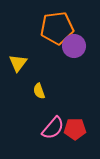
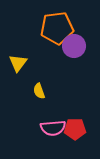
pink semicircle: rotated 45 degrees clockwise
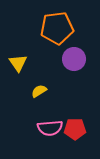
purple circle: moved 13 px down
yellow triangle: rotated 12 degrees counterclockwise
yellow semicircle: rotated 77 degrees clockwise
pink semicircle: moved 3 px left
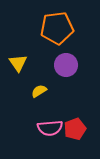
purple circle: moved 8 px left, 6 px down
red pentagon: rotated 20 degrees counterclockwise
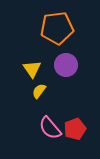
yellow triangle: moved 14 px right, 6 px down
yellow semicircle: rotated 21 degrees counterclockwise
pink semicircle: rotated 55 degrees clockwise
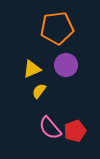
yellow triangle: rotated 42 degrees clockwise
red pentagon: moved 2 px down
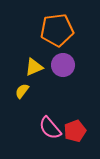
orange pentagon: moved 2 px down
purple circle: moved 3 px left
yellow triangle: moved 2 px right, 2 px up
yellow semicircle: moved 17 px left
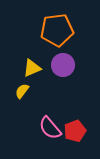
yellow triangle: moved 2 px left, 1 px down
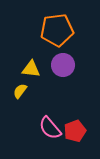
yellow triangle: moved 1 px left, 1 px down; rotated 30 degrees clockwise
yellow semicircle: moved 2 px left
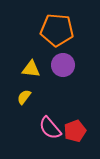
orange pentagon: rotated 12 degrees clockwise
yellow semicircle: moved 4 px right, 6 px down
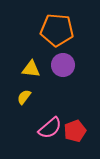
pink semicircle: rotated 90 degrees counterclockwise
